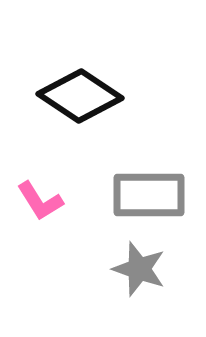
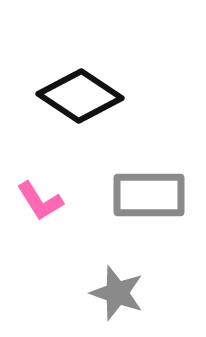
gray star: moved 22 px left, 24 px down
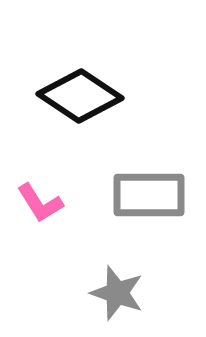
pink L-shape: moved 2 px down
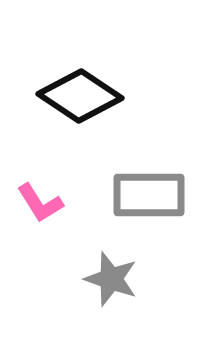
gray star: moved 6 px left, 14 px up
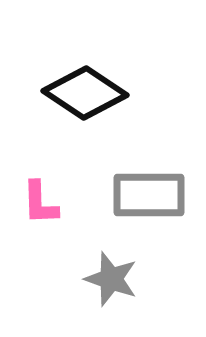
black diamond: moved 5 px right, 3 px up
pink L-shape: rotated 30 degrees clockwise
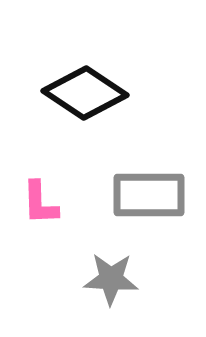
gray star: rotated 16 degrees counterclockwise
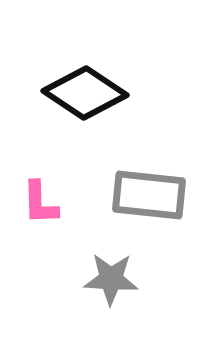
gray rectangle: rotated 6 degrees clockwise
